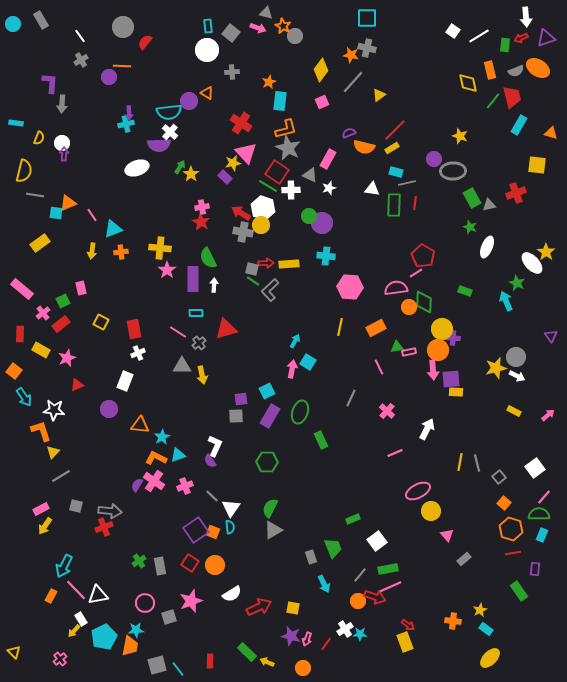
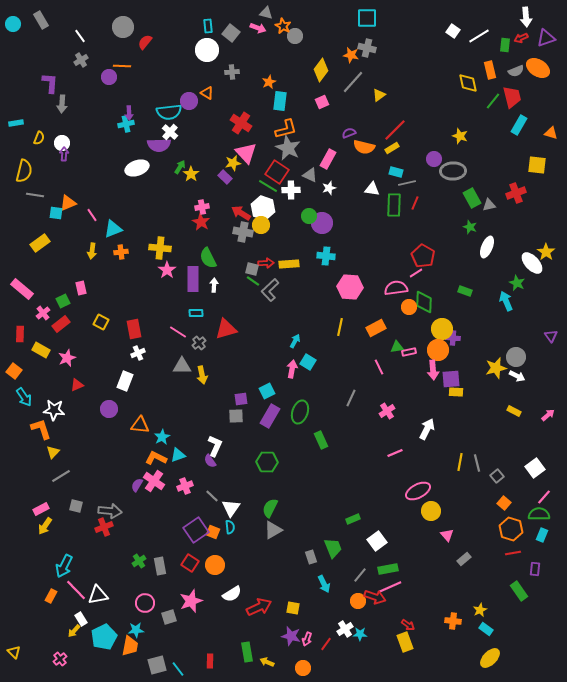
cyan rectangle at (16, 123): rotated 16 degrees counterclockwise
red line at (415, 203): rotated 16 degrees clockwise
pink cross at (387, 411): rotated 14 degrees clockwise
orange L-shape at (41, 431): moved 2 px up
gray square at (499, 477): moved 2 px left, 1 px up
green rectangle at (247, 652): rotated 36 degrees clockwise
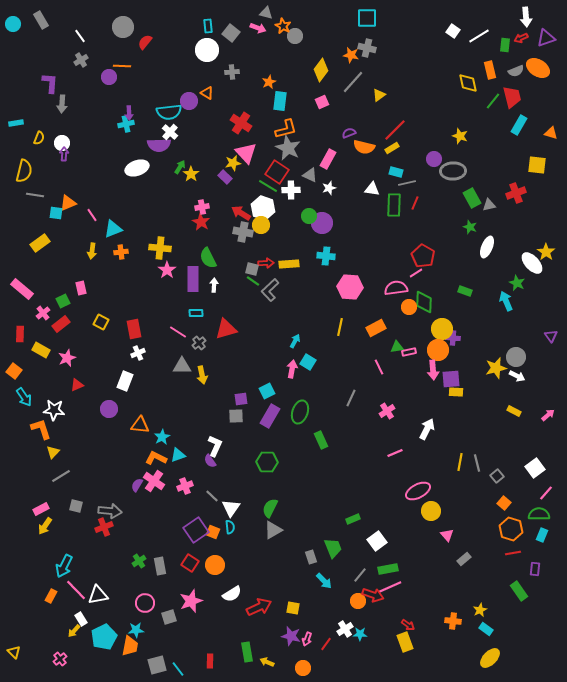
pink line at (544, 497): moved 2 px right, 4 px up
cyan arrow at (324, 584): moved 3 px up; rotated 18 degrees counterclockwise
red arrow at (375, 597): moved 2 px left, 2 px up
